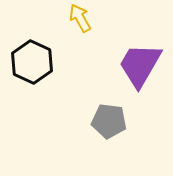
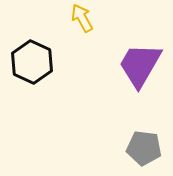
yellow arrow: moved 2 px right
gray pentagon: moved 35 px right, 27 px down
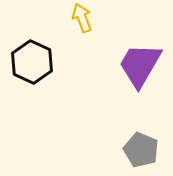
yellow arrow: rotated 8 degrees clockwise
gray pentagon: moved 3 px left, 2 px down; rotated 16 degrees clockwise
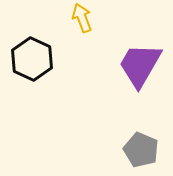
black hexagon: moved 3 px up
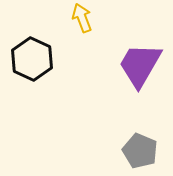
gray pentagon: moved 1 px left, 1 px down
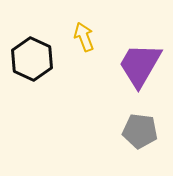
yellow arrow: moved 2 px right, 19 px down
gray pentagon: moved 20 px up; rotated 16 degrees counterclockwise
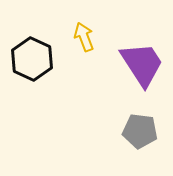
purple trapezoid: moved 2 px right, 1 px up; rotated 117 degrees clockwise
